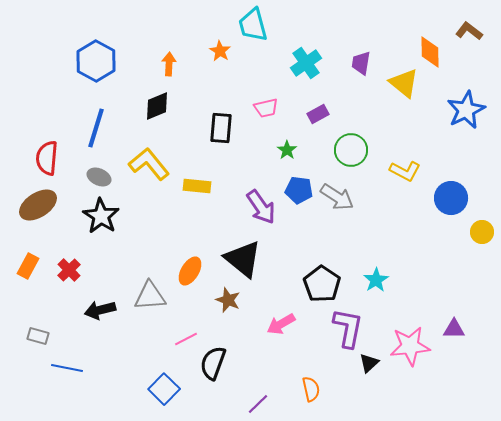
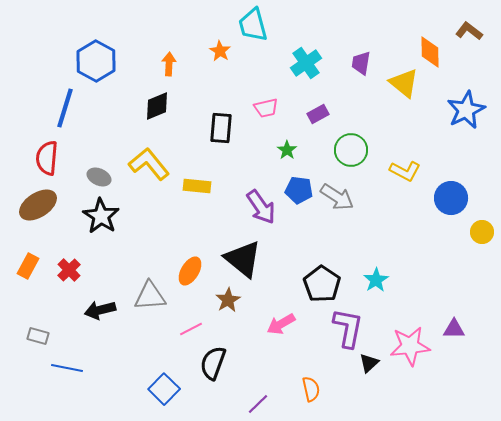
blue line at (96, 128): moved 31 px left, 20 px up
brown star at (228, 300): rotated 20 degrees clockwise
pink line at (186, 339): moved 5 px right, 10 px up
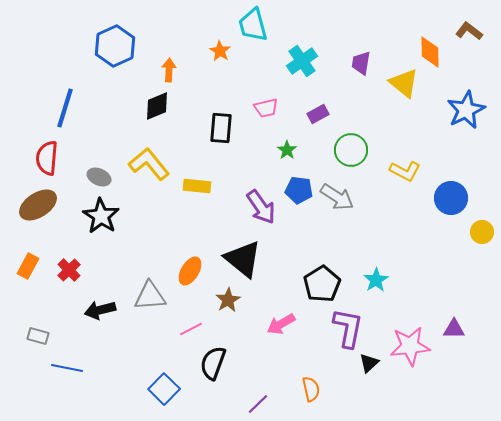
blue hexagon at (96, 61): moved 19 px right, 15 px up; rotated 6 degrees clockwise
cyan cross at (306, 63): moved 4 px left, 2 px up
orange arrow at (169, 64): moved 6 px down
black pentagon at (322, 284): rotated 6 degrees clockwise
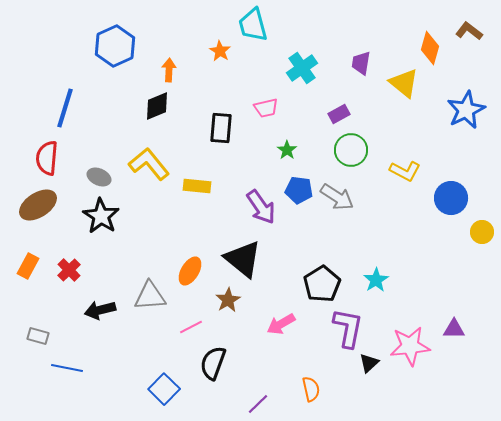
orange diamond at (430, 52): moved 4 px up; rotated 16 degrees clockwise
cyan cross at (302, 61): moved 7 px down
purple rectangle at (318, 114): moved 21 px right
pink line at (191, 329): moved 2 px up
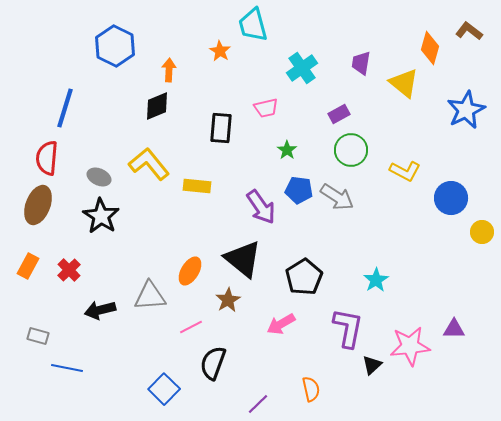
blue hexagon at (115, 46): rotated 9 degrees counterclockwise
brown ellipse at (38, 205): rotated 36 degrees counterclockwise
black pentagon at (322, 284): moved 18 px left, 7 px up
black triangle at (369, 363): moved 3 px right, 2 px down
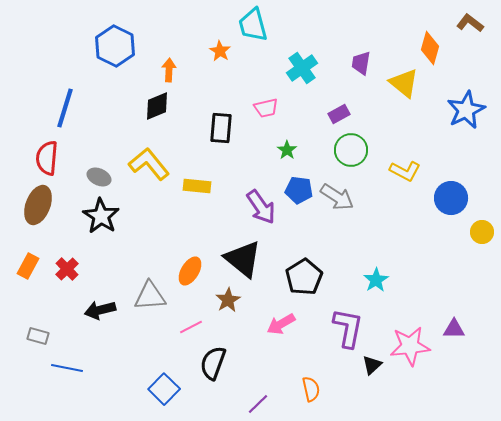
brown L-shape at (469, 31): moved 1 px right, 8 px up
red cross at (69, 270): moved 2 px left, 1 px up
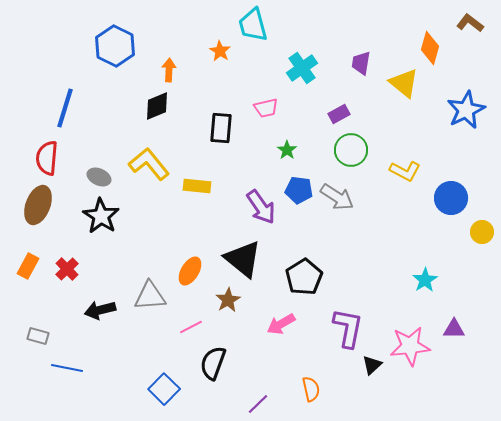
cyan star at (376, 280): moved 49 px right
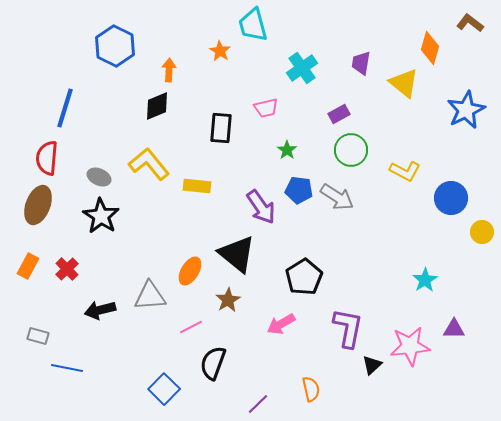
black triangle at (243, 259): moved 6 px left, 5 px up
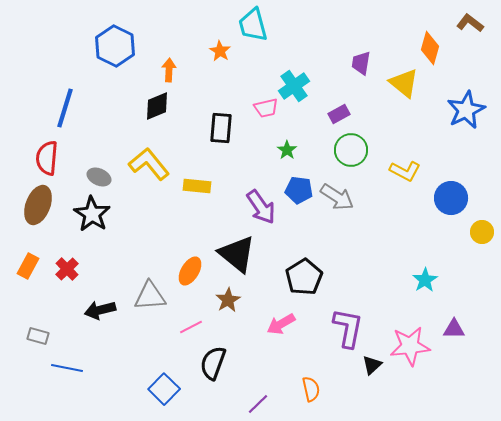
cyan cross at (302, 68): moved 8 px left, 18 px down
black star at (101, 216): moved 9 px left, 2 px up
